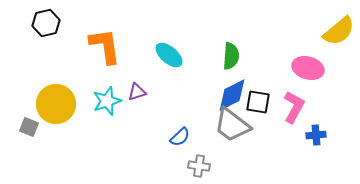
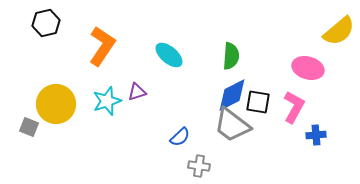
orange L-shape: moved 3 px left; rotated 42 degrees clockwise
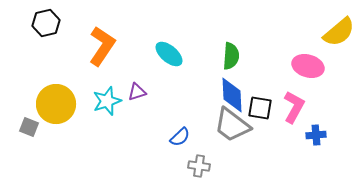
yellow semicircle: moved 1 px down
cyan ellipse: moved 1 px up
pink ellipse: moved 2 px up
blue diamond: rotated 66 degrees counterclockwise
black square: moved 2 px right, 6 px down
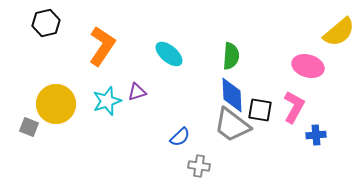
black square: moved 2 px down
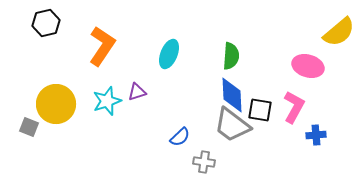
cyan ellipse: rotated 72 degrees clockwise
gray cross: moved 5 px right, 4 px up
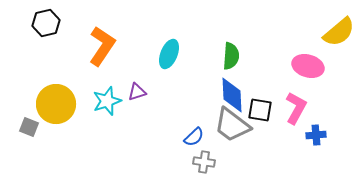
pink L-shape: moved 2 px right, 1 px down
blue semicircle: moved 14 px right
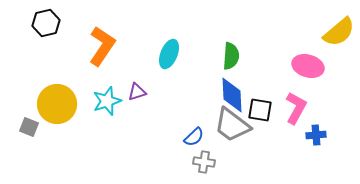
yellow circle: moved 1 px right
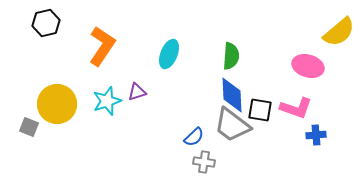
pink L-shape: rotated 80 degrees clockwise
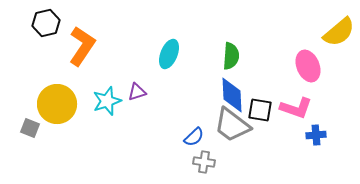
orange L-shape: moved 20 px left
pink ellipse: rotated 52 degrees clockwise
gray square: moved 1 px right, 1 px down
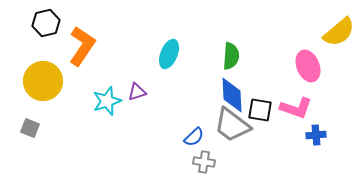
yellow circle: moved 14 px left, 23 px up
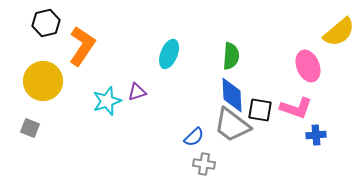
gray cross: moved 2 px down
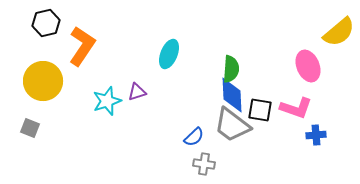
green semicircle: moved 13 px down
